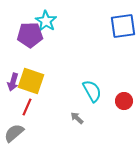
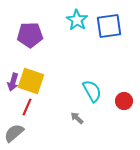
cyan star: moved 31 px right, 1 px up
blue square: moved 14 px left
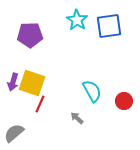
yellow square: moved 1 px right, 2 px down
red line: moved 13 px right, 3 px up
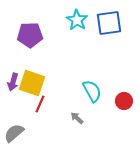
blue square: moved 3 px up
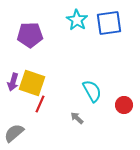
red circle: moved 4 px down
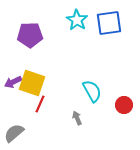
purple arrow: rotated 48 degrees clockwise
gray arrow: rotated 24 degrees clockwise
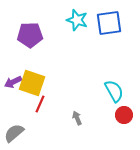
cyan star: rotated 15 degrees counterclockwise
cyan semicircle: moved 22 px right
red circle: moved 10 px down
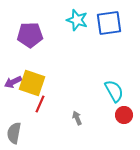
gray semicircle: rotated 40 degrees counterclockwise
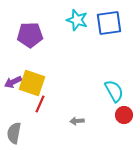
gray arrow: moved 3 px down; rotated 72 degrees counterclockwise
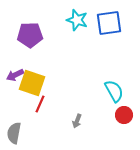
purple arrow: moved 2 px right, 7 px up
gray arrow: rotated 64 degrees counterclockwise
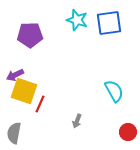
yellow square: moved 8 px left, 8 px down
red circle: moved 4 px right, 17 px down
